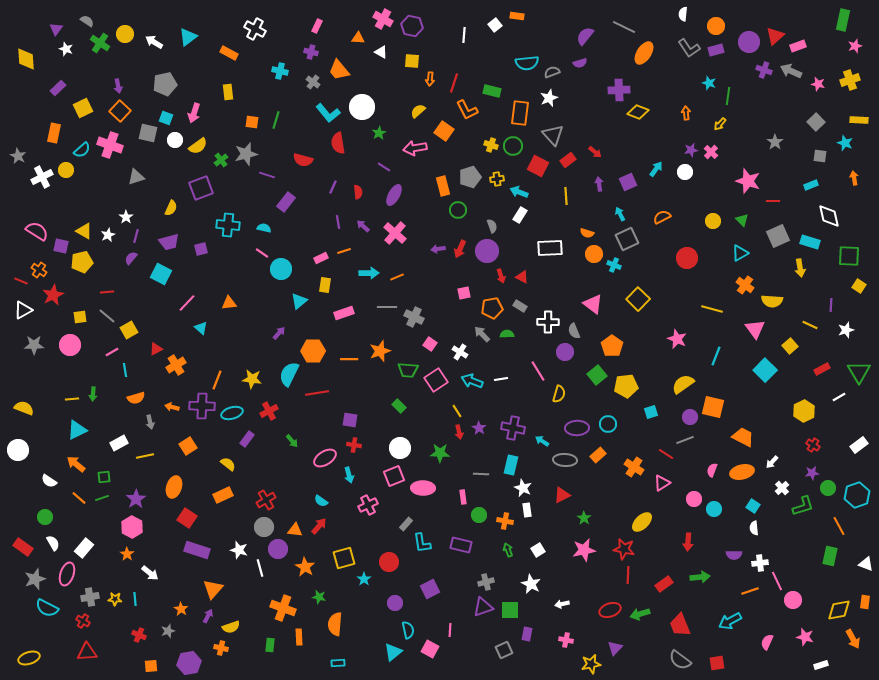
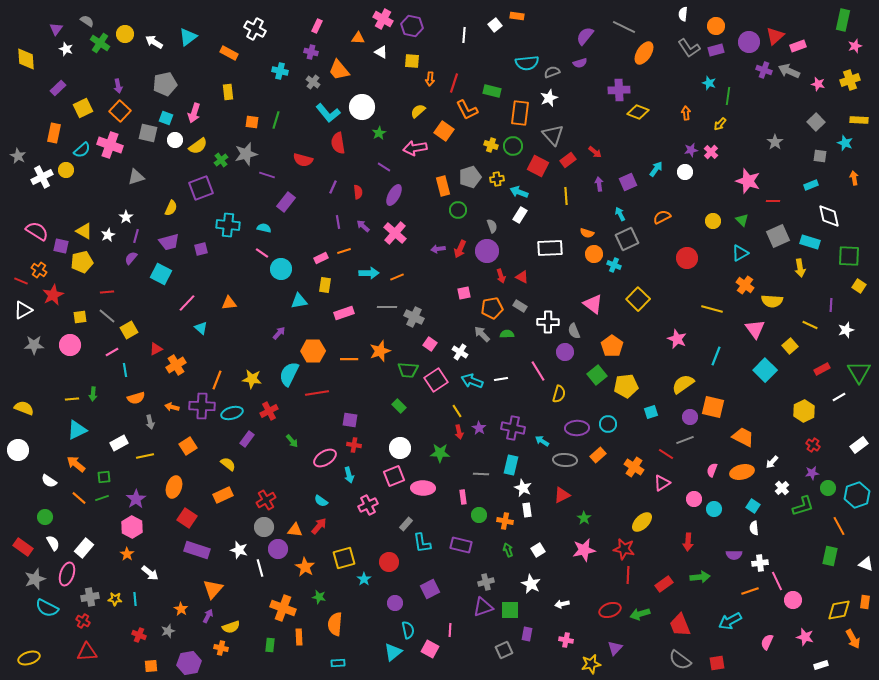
gray arrow at (791, 71): moved 2 px left
cyan triangle at (299, 301): rotated 30 degrees clockwise
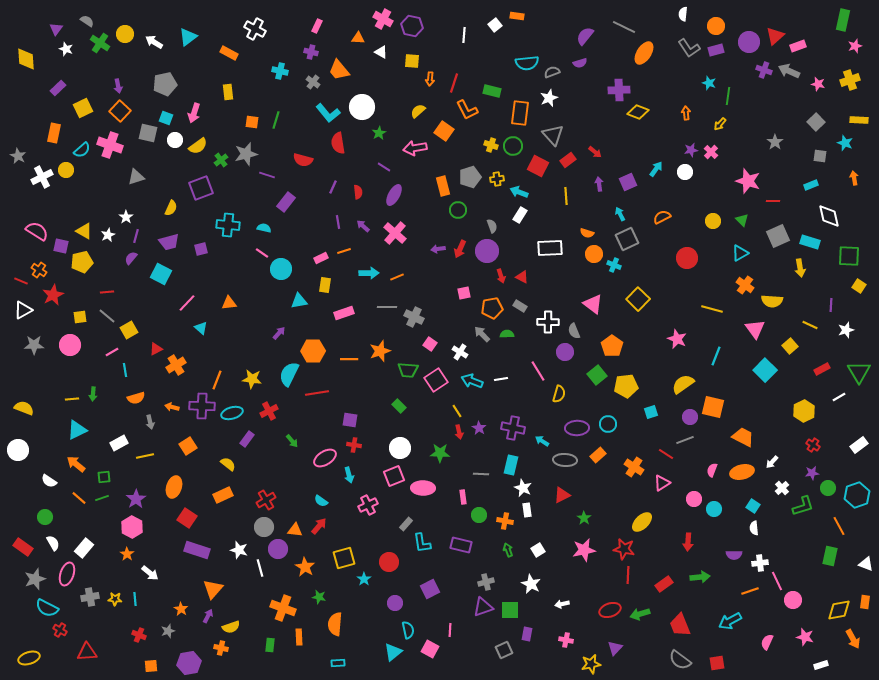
red cross at (83, 621): moved 23 px left, 9 px down
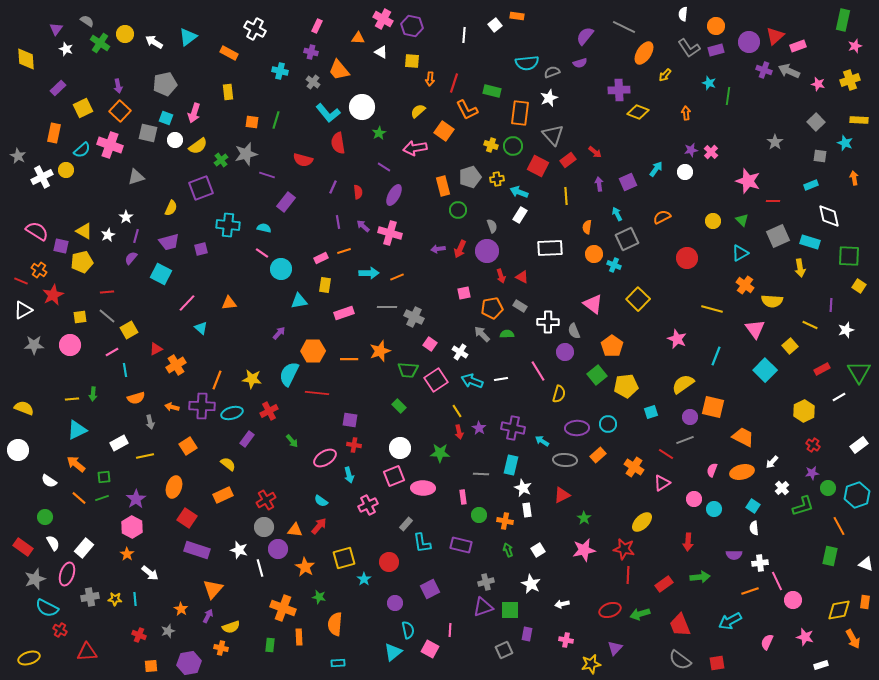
yellow arrow at (720, 124): moved 55 px left, 49 px up
cyan arrow at (620, 214): moved 3 px left
pink cross at (395, 233): moved 5 px left; rotated 25 degrees counterclockwise
orange semicircle at (587, 233): moved 6 px up; rotated 80 degrees clockwise
red line at (317, 393): rotated 15 degrees clockwise
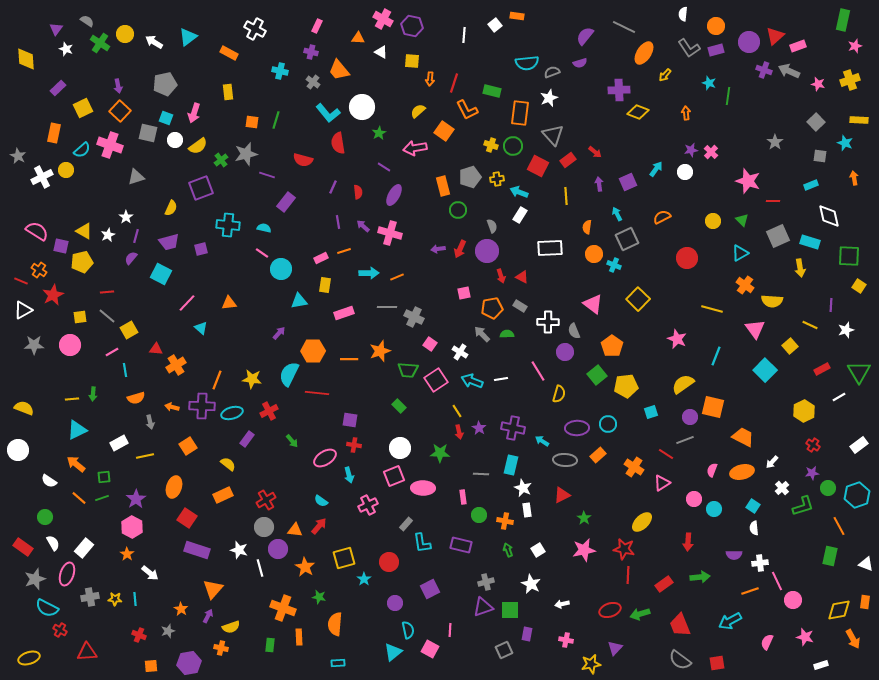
red triangle at (156, 349): rotated 32 degrees clockwise
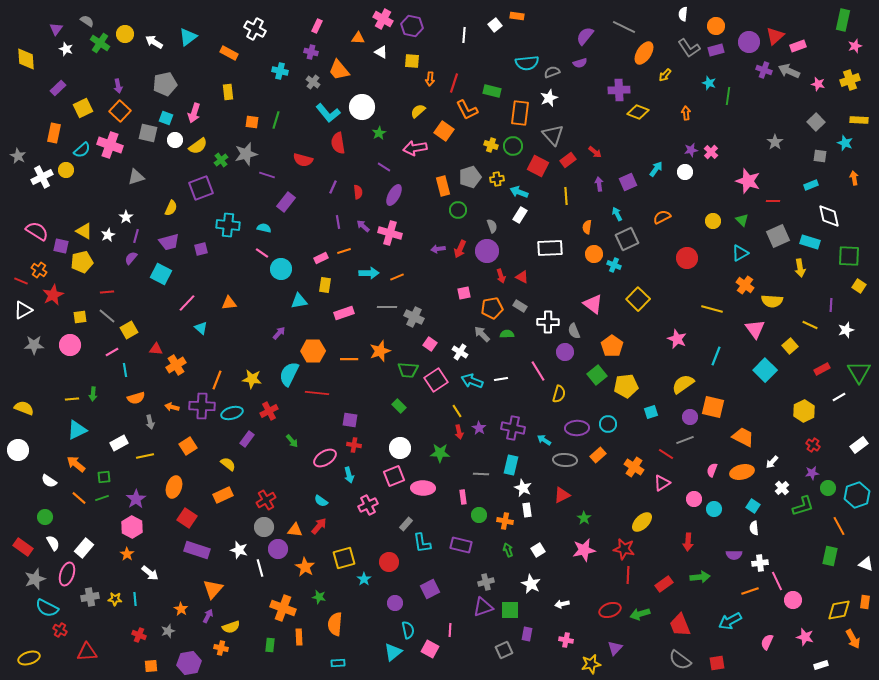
cyan arrow at (542, 441): moved 2 px right, 1 px up
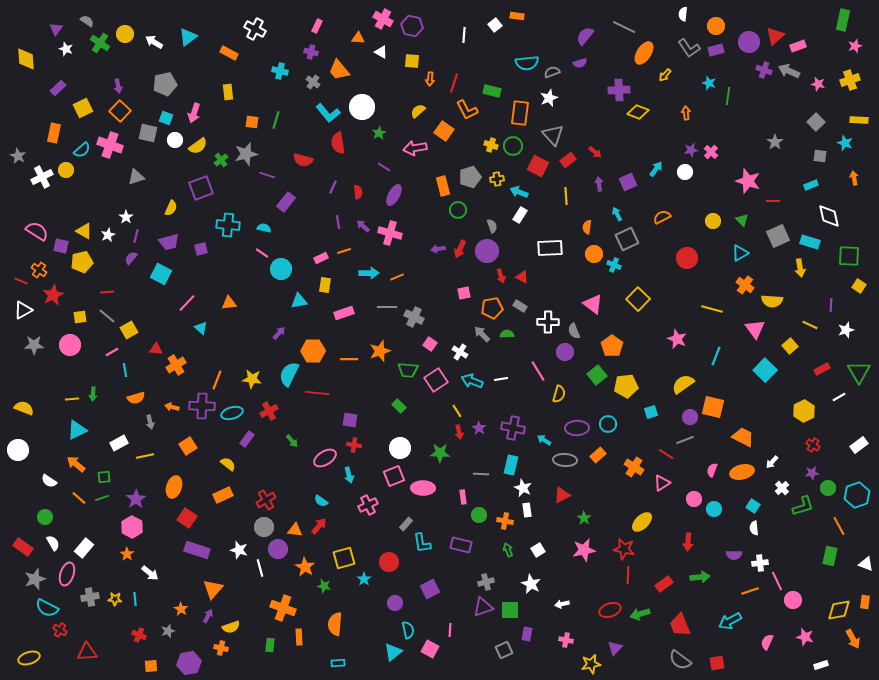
green star at (319, 597): moved 5 px right, 11 px up
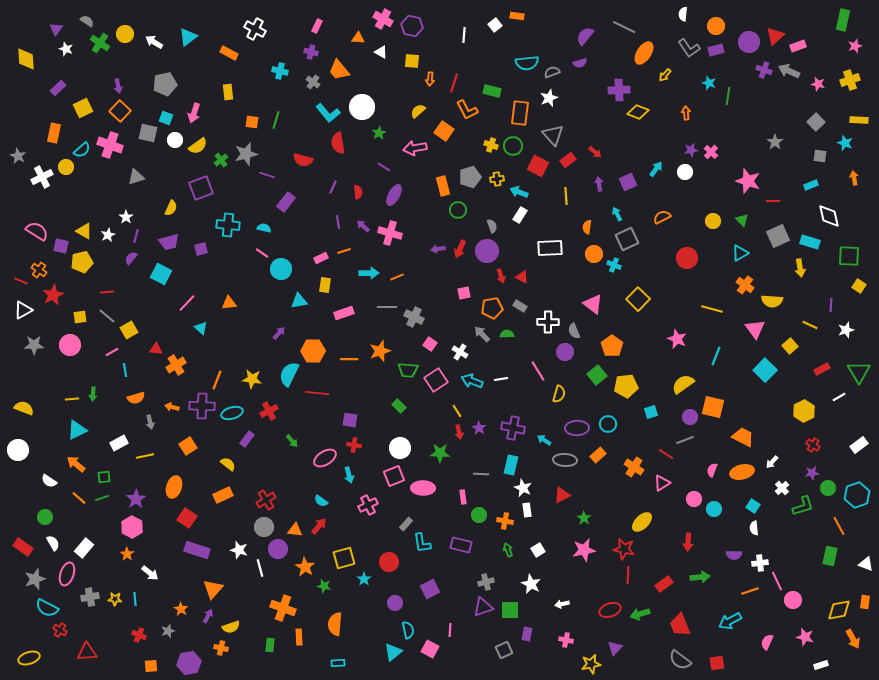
yellow circle at (66, 170): moved 3 px up
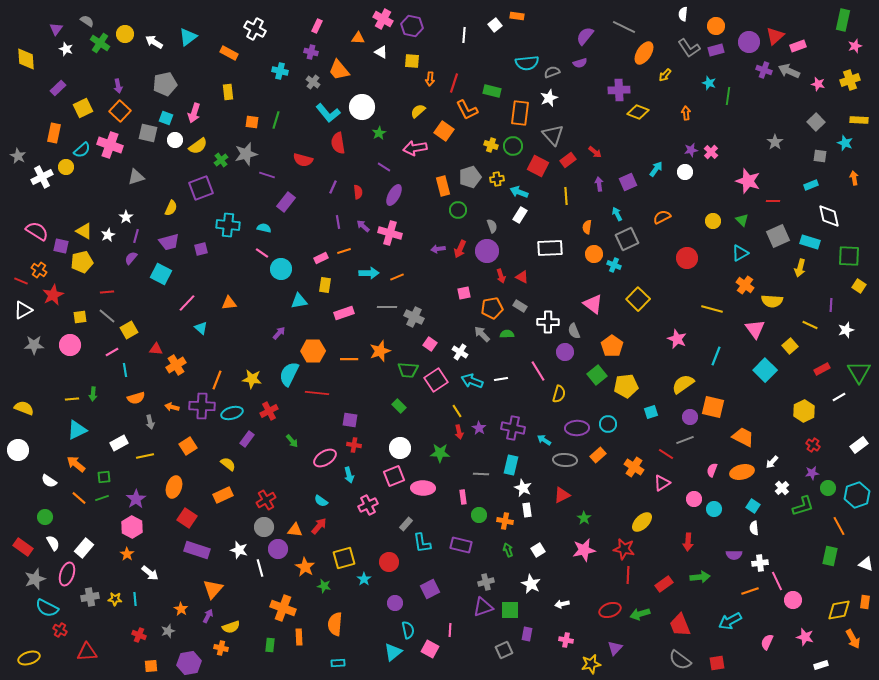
yellow arrow at (800, 268): rotated 24 degrees clockwise
